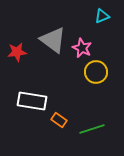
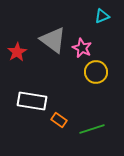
red star: rotated 24 degrees counterclockwise
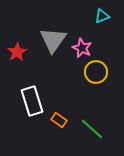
gray triangle: rotated 28 degrees clockwise
white rectangle: rotated 64 degrees clockwise
green line: rotated 60 degrees clockwise
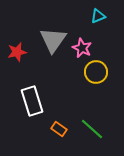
cyan triangle: moved 4 px left
red star: rotated 18 degrees clockwise
orange rectangle: moved 9 px down
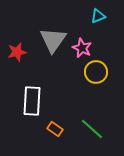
white rectangle: rotated 20 degrees clockwise
orange rectangle: moved 4 px left
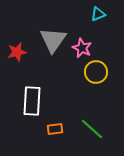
cyan triangle: moved 2 px up
orange rectangle: rotated 42 degrees counterclockwise
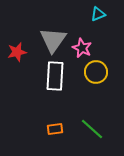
white rectangle: moved 23 px right, 25 px up
